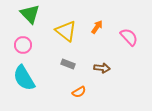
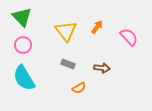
green triangle: moved 8 px left, 3 px down
yellow triangle: rotated 15 degrees clockwise
orange semicircle: moved 4 px up
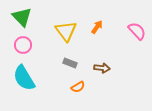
pink semicircle: moved 8 px right, 6 px up
gray rectangle: moved 2 px right, 1 px up
orange semicircle: moved 1 px left, 1 px up
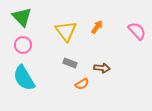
orange semicircle: moved 4 px right, 3 px up
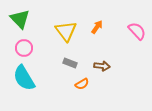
green triangle: moved 2 px left, 2 px down
pink circle: moved 1 px right, 3 px down
brown arrow: moved 2 px up
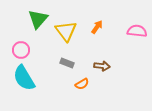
green triangle: moved 18 px right; rotated 25 degrees clockwise
pink semicircle: rotated 42 degrees counterclockwise
pink circle: moved 3 px left, 2 px down
gray rectangle: moved 3 px left
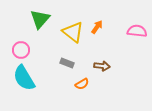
green triangle: moved 2 px right
yellow triangle: moved 7 px right, 1 px down; rotated 15 degrees counterclockwise
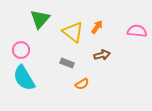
brown arrow: moved 11 px up; rotated 21 degrees counterclockwise
